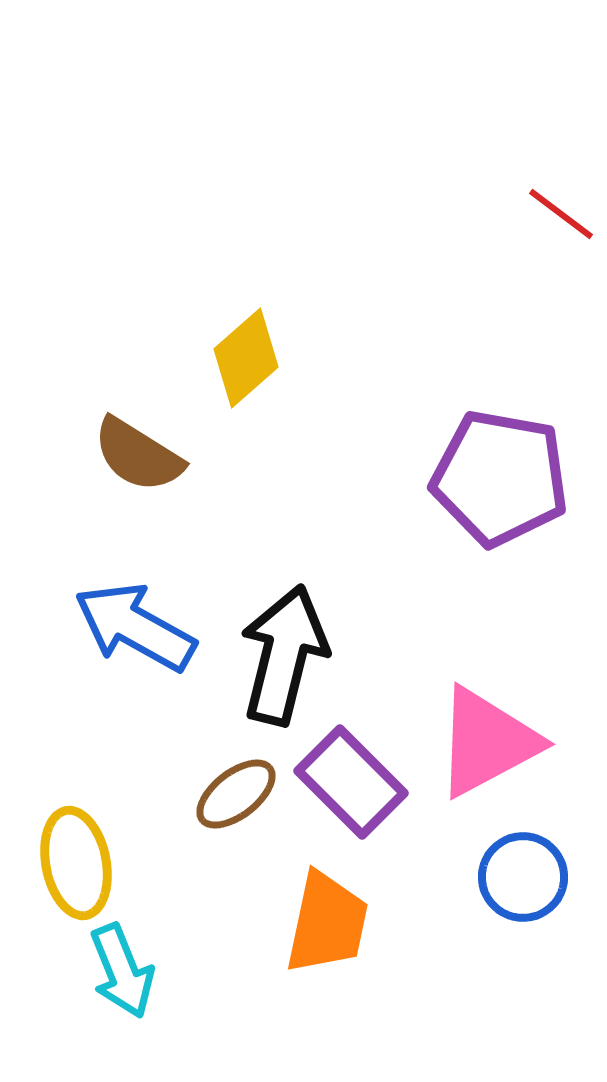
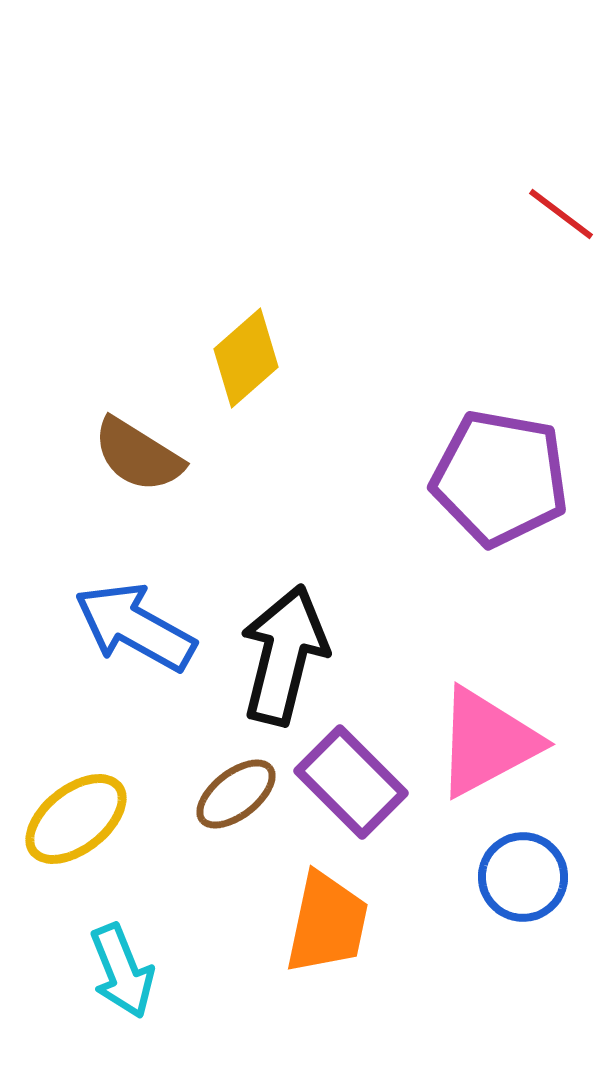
yellow ellipse: moved 44 px up; rotated 63 degrees clockwise
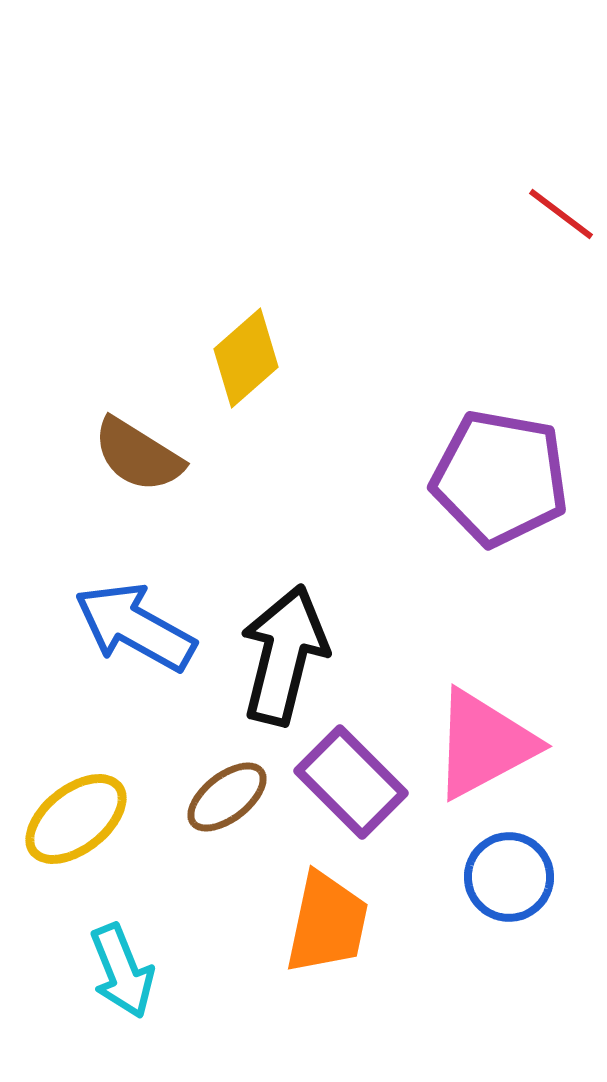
pink triangle: moved 3 px left, 2 px down
brown ellipse: moved 9 px left, 3 px down
blue circle: moved 14 px left
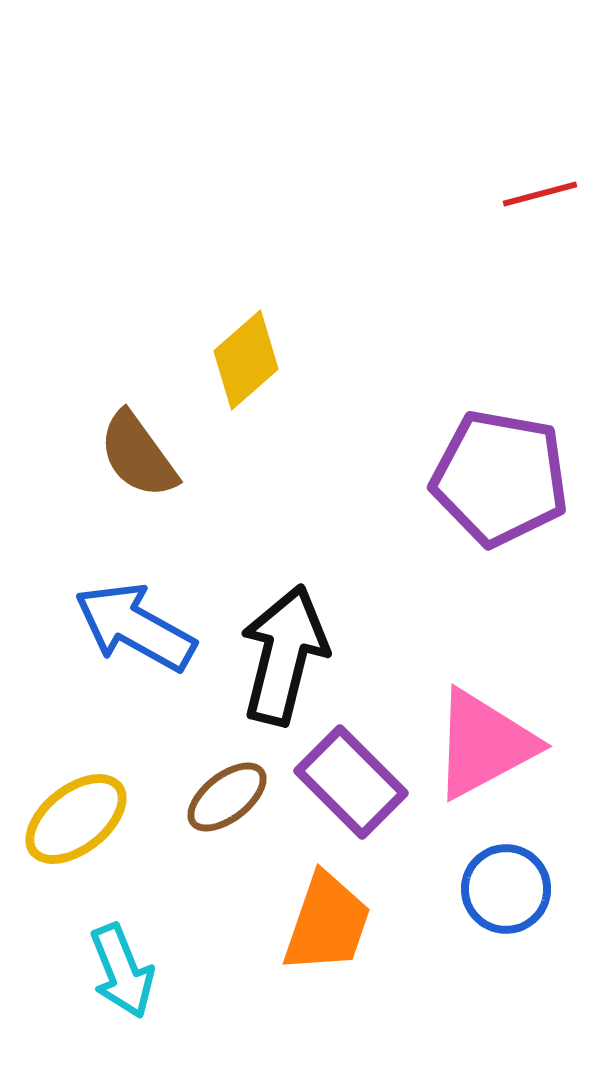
red line: moved 21 px left, 20 px up; rotated 52 degrees counterclockwise
yellow diamond: moved 2 px down
brown semicircle: rotated 22 degrees clockwise
blue circle: moved 3 px left, 12 px down
orange trapezoid: rotated 7 degrees clockwise
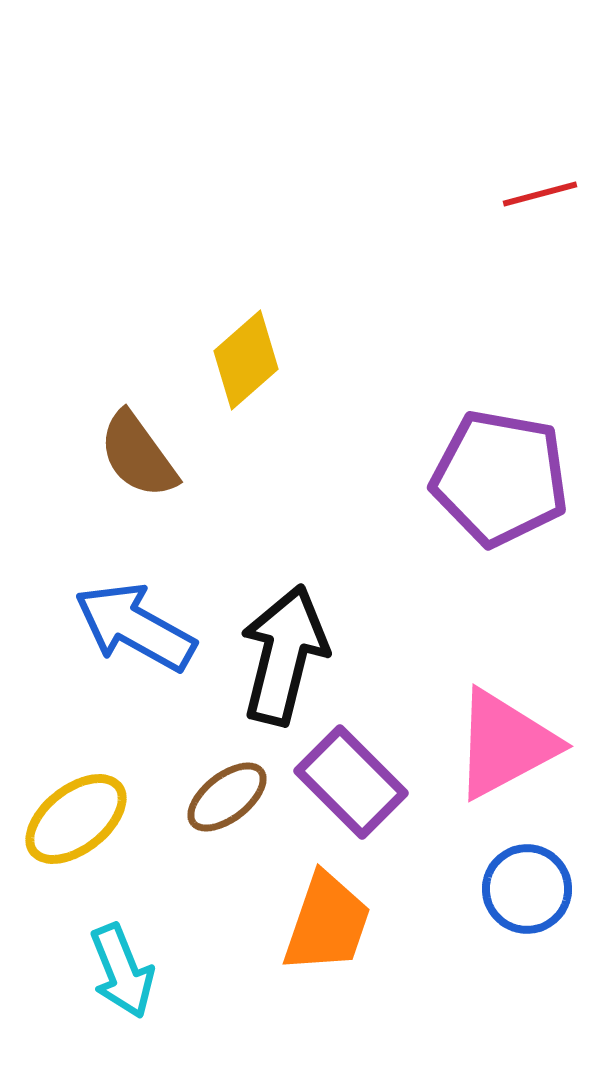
pink triangle: moved 21 px right
blue circle: moved 21 px right
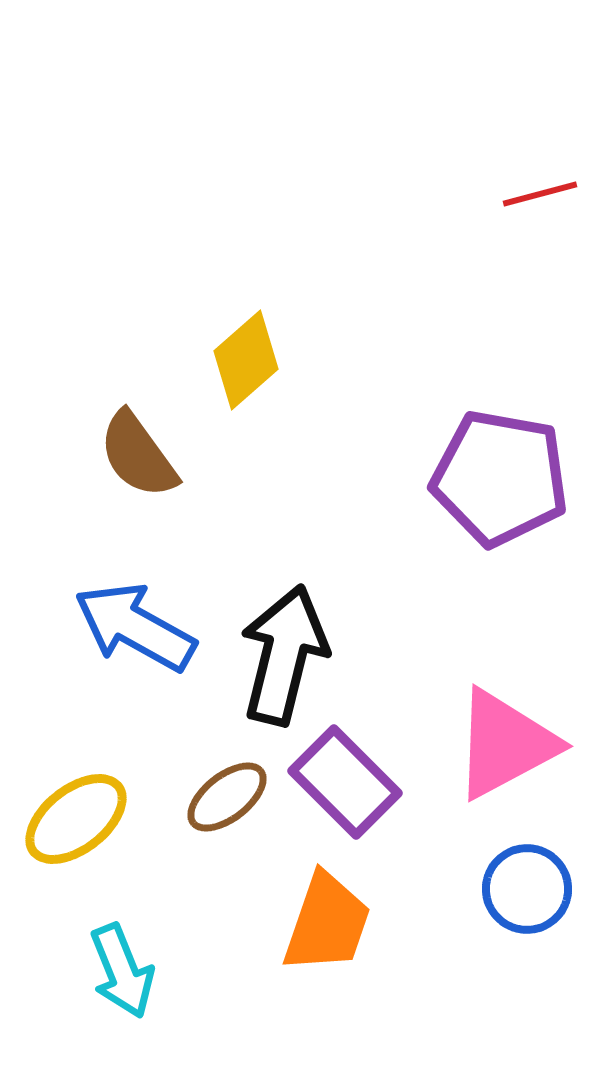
purple rectangle: moved 6 px left
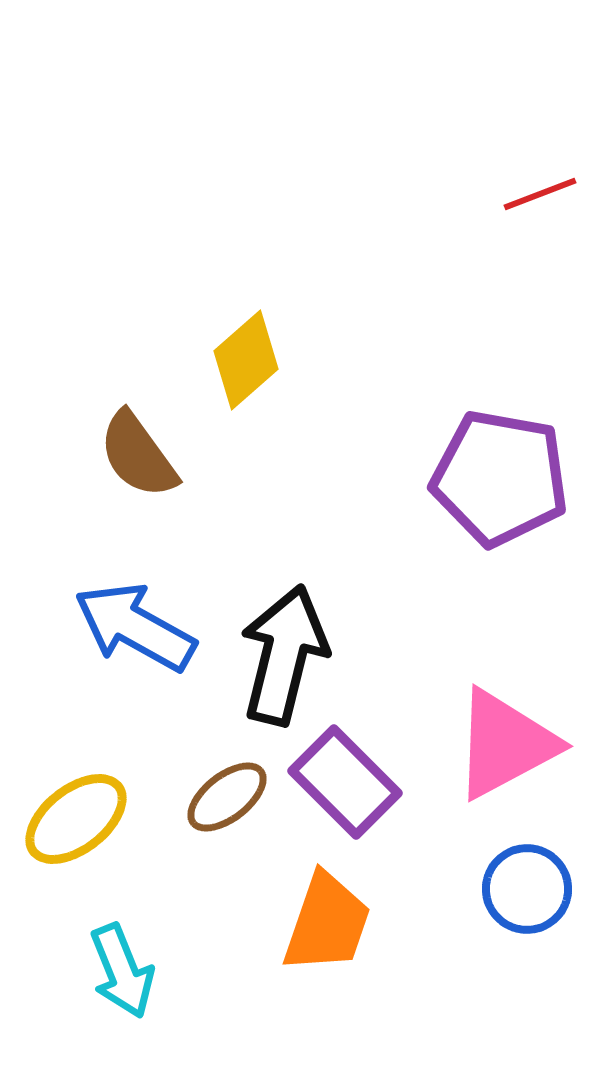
red line: rotated 6 degrees counterclockwise
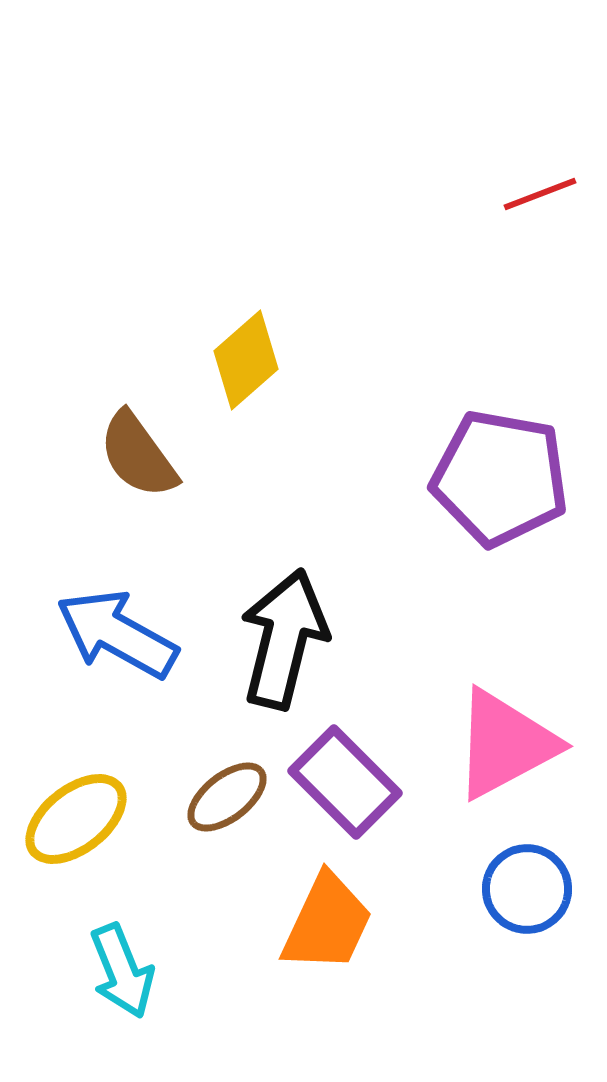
blue arrow: moved 18 px left, 7 px down
black arrow: moved 16 px up
orange trapezoid: rotated 6 degrees clockwise
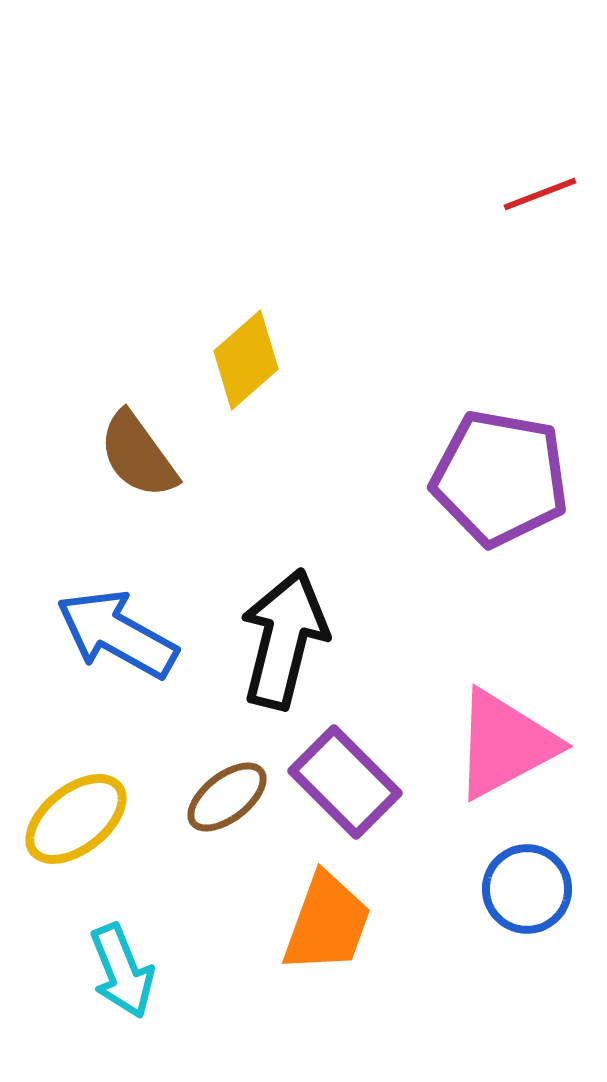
orange trapezoid: rotated 5 degrees counterclockwise
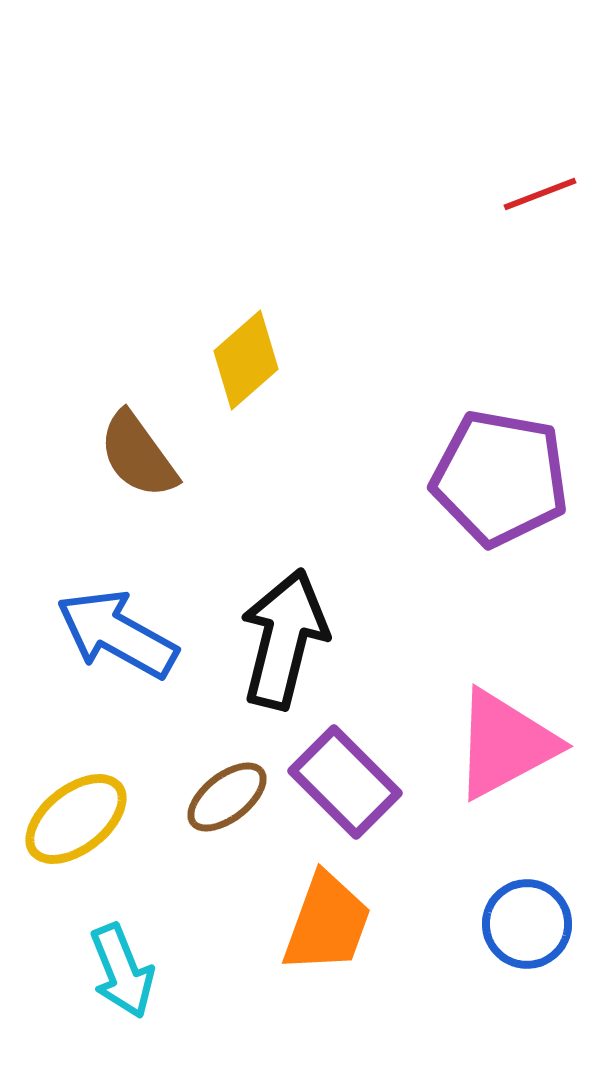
blue circle: moved 35 px down
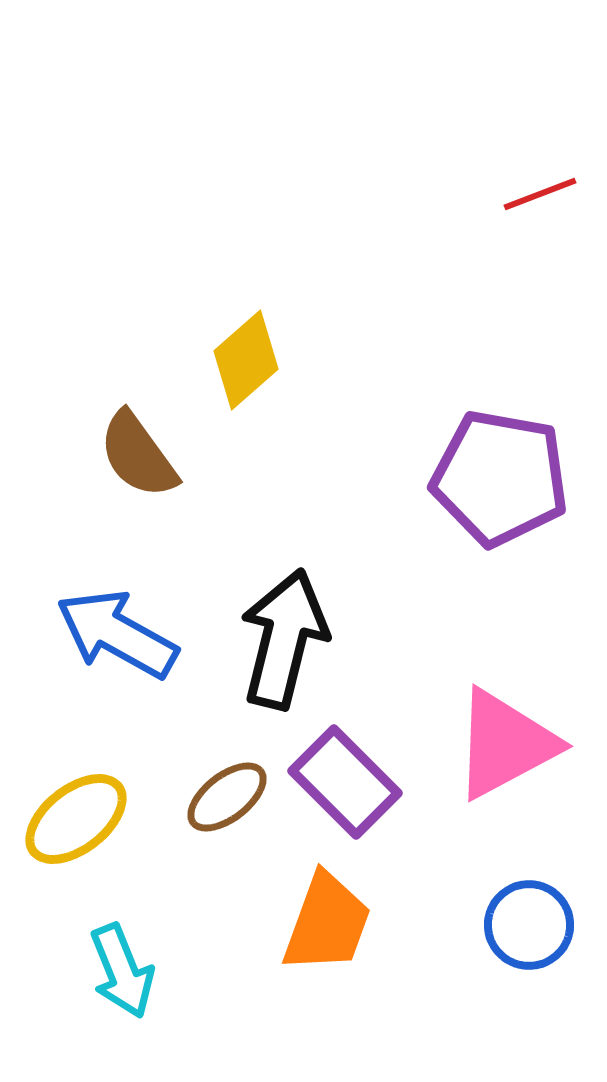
blue circle: moved 2 px right, 1 px down
